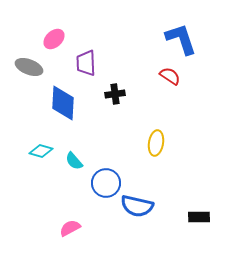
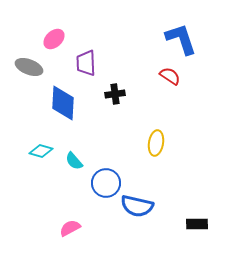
black rectangle: moved 2 px left, 7 px down
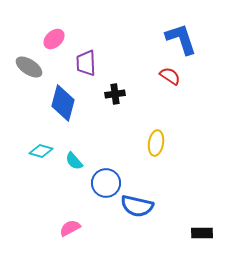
gray ellipse: rotated 12 degrees clockwise
blue diamond: rotated 12 degrees clockwise
black rectangle: moved 5 px right, 9 px down
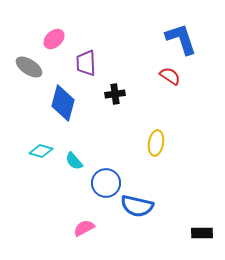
pink semicircle: moved 14 px right
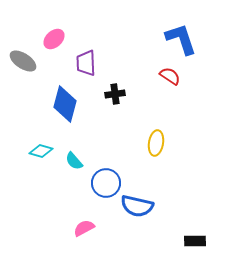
gray ellipse: moved 6 px left, 6 px up
blue diamond: moved 2 px right, 1 px down
black rectangle: moved 7 px left, 8 px down
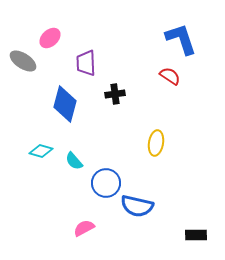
pink ellipse: moved 4 px left, 1 px up
black rectangle: moved 1 px right, 6 px up
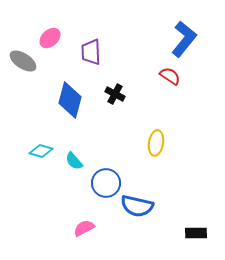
blue L-shape: moved 3 px right; rotated 57 degrees clockwise
purple trapezoid: moved 5 px right, 11 px up
black cross: rotated 36 degrees clockwise
blue diamond: moved 5 px right, 4 px up
black rectangle: moved 2 px up
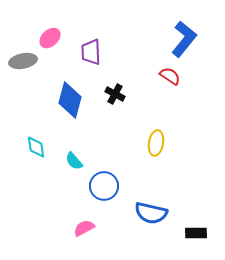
gray ellipse: rotated 44 degrees counterclockwise
cyan diamond: moved 5 px left, 4 px up; rotated 65 degrees clockwise
blue circle: moved 2 px left, 3 px down
blue semicircle: moved 14 px right, 7 px down
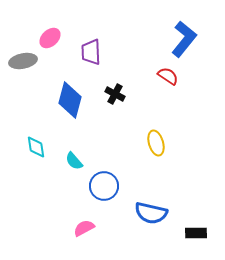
red semicircle: moved 2 px left
yellow ellipse: rotated 25 degrees counterclockwise
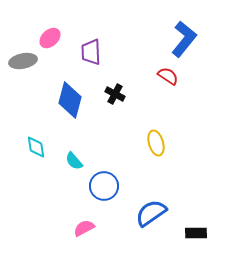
blue semicircle: rotated 132 degrees clockwise
